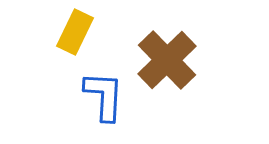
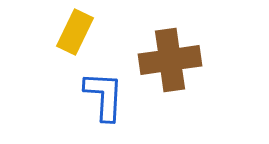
brown cross: moved 3 px right; rotated 36 degrees clockwise
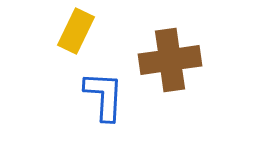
yellow rectangle: moved 1 px right, 1 px up
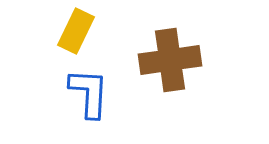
blue L-shape: moved 15 px left, 3 px up
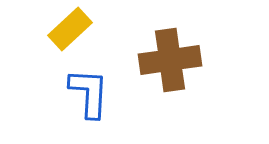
yellow rectangle: moved 6 px left, 2 px up; rotated 21 degrees clockwise
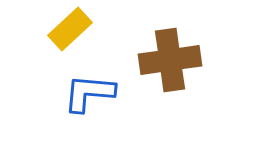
blue L-shape: rotated 88 degrees counterclockwise
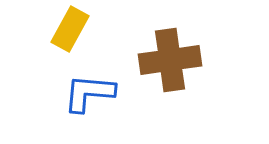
yellow rectangle: rotated 18 degrees counterclockwise
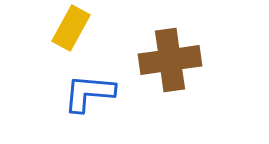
yellow rectangle: moved 1 px right, 1 px up
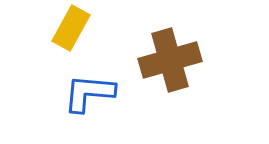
brown cross: rotated 8 degrees counterclockwise
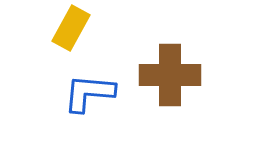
brown cross: moved 15 px down; rotated 16 degrees clockwise
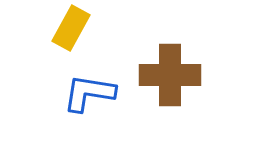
blue L-shape: rotated 4 degrees clockwise
